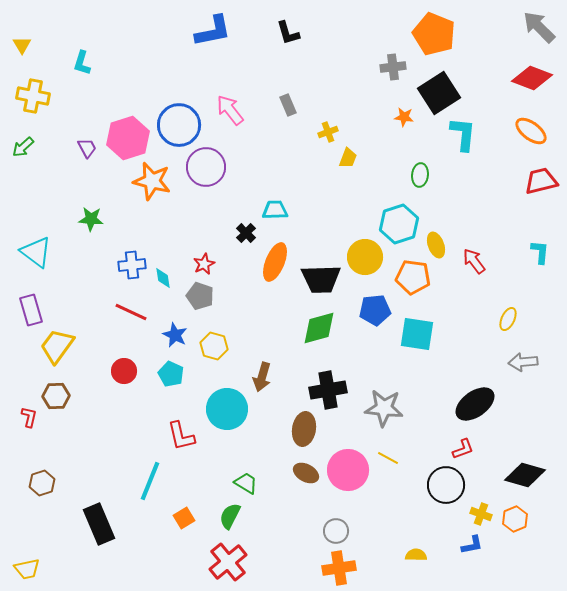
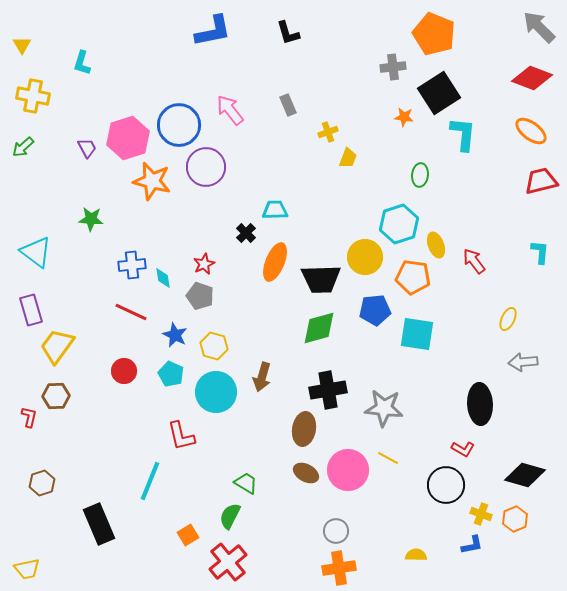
black ellipse at (475, 404): moved 5 px right; rotated 57 degrees counterclockwise
cyan circle at (227, 409): moved 11 px left, 17 px up
red L-shape at (463, 449): rotated 50 degrees clockwise
orange square at (184, 518): moved 4 px right, 17 px down
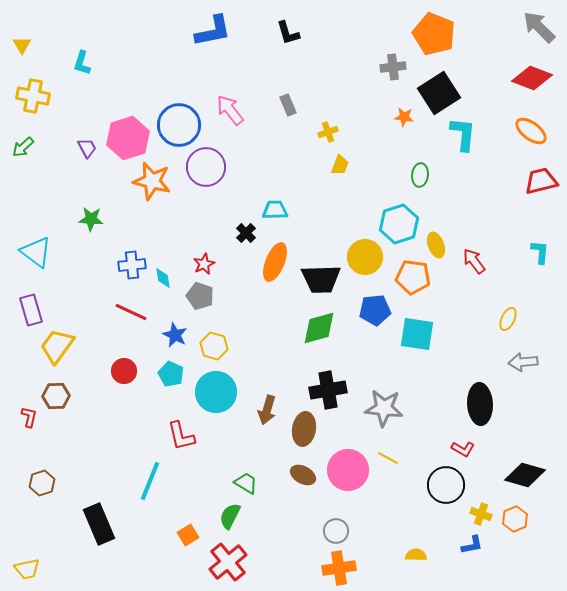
yellow trapezoid at (348, 158): moved 8 px left, 7 px down
brown arrow at (262, 377): moved 5 px right, 33 px down
brown ellipse at (306, 473): moved 3 px left, 2 px down
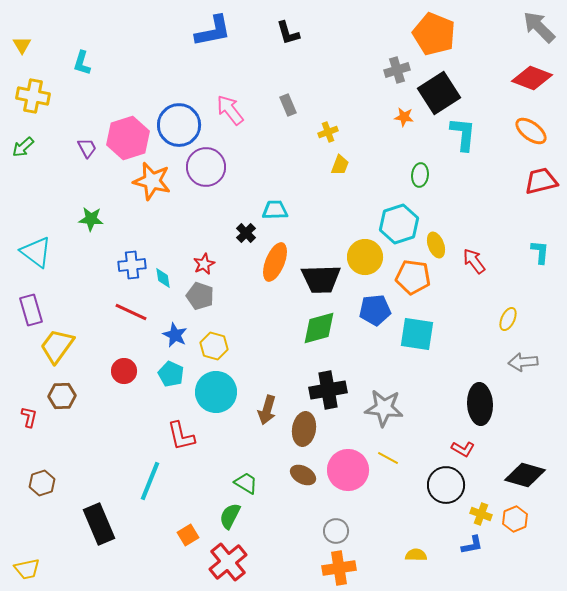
gray cross at (393, 67): moved 4 px right, 3 px down; rotated 10 degrees counterclockwise
brown hexagon at (56, 396): moved 6 px right
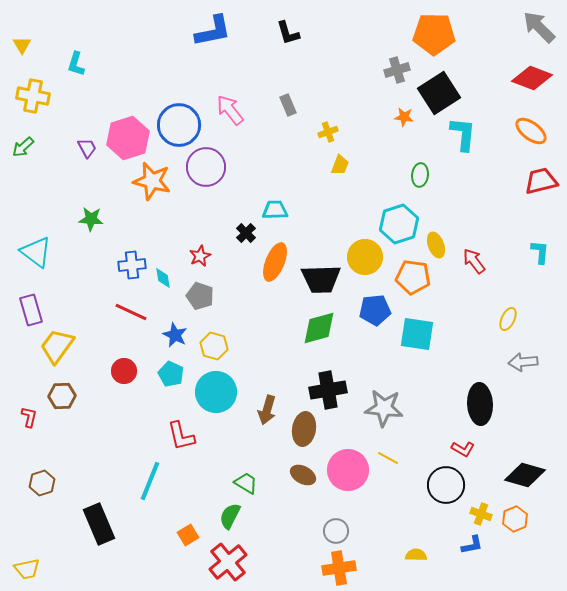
orange pentagon at (434, 34): rotated 21 degrees counterclockwise
cyan L-shape at (82, 63): moved 6 px left, 1 px down
red star at (204, 264): moved 4 px left, 8 px up
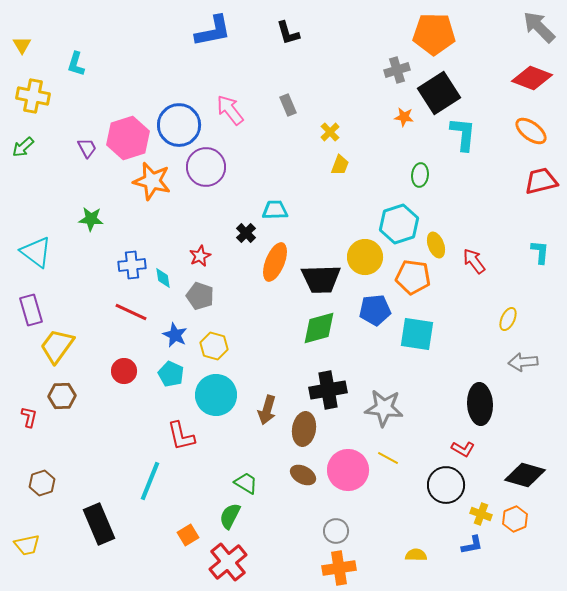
yellow cross at (328, 132): moved 2 px right; rotated 24 degrees counterclockwise
cyan circle at (216, 392): moved 3 px down
yellow trapezoid at (27, 569): moved 24 px up
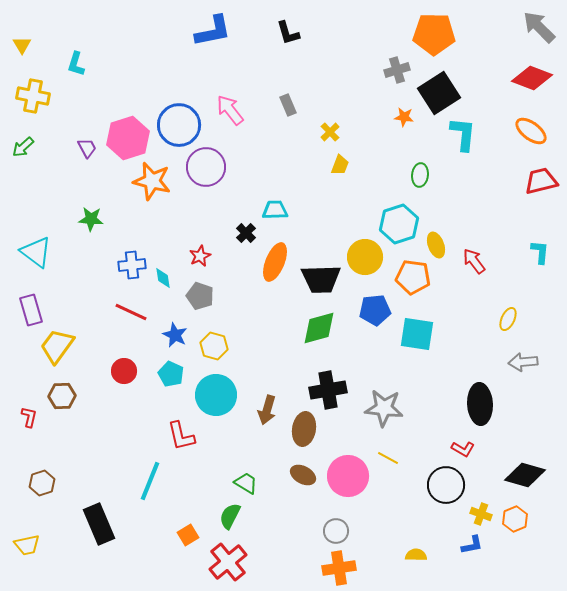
pink circle at (348, 470): moved 6 px down
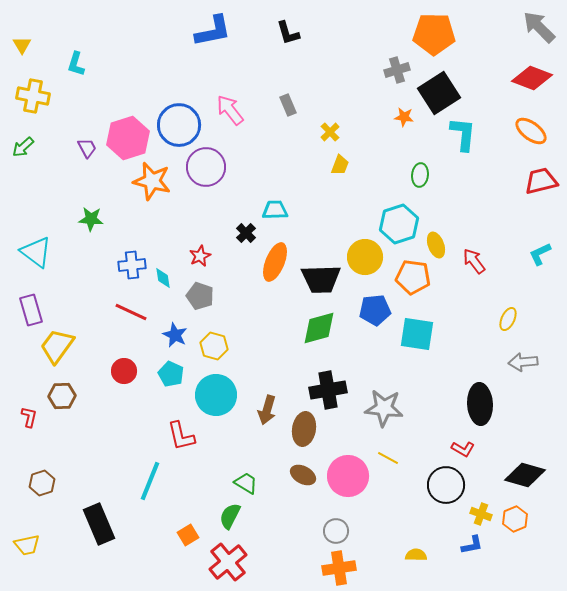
cyan L-shape at (540, 252): moved 2 px down; rotated 120 degrees counterclockwise
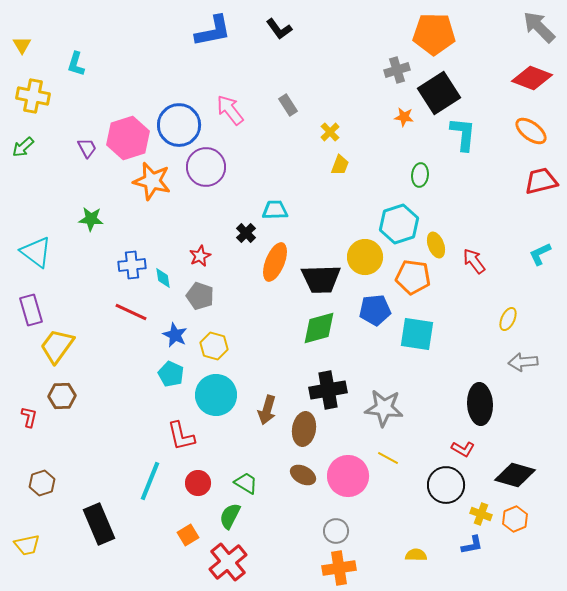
black L-shape at (288, 33): moved 9 px left, 4 px up; rotated 20 degrees counterclockwise
gray rectangle at (288, 105): rotated 10 degrees counterclockwise
red circle at (124, 371): moved 74 px right, 112 px down
black diamond at (525, 475): moved 10 px left
